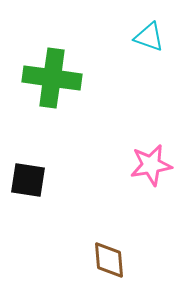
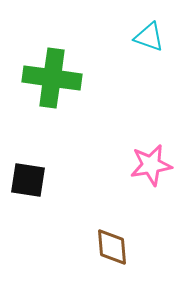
brown diamond: moved 3 px right, 13 px up
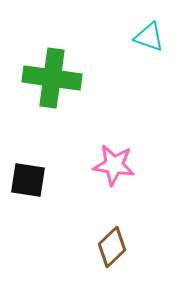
pink star: moved 37 px left; rotated 18 degrees clockwise
brown diamond: rotated 51 degrees clockwise
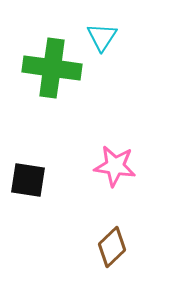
cyan triangle: moved 47 px left; rotated 44 degrees clockwise
green cross: moved 10 px up
pink star: moved 1 px right, 1 px down
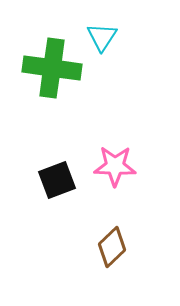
pink star: rotated 6 degrees counterclockwise
black square: moved 29 px right; rotated 30 degrees counterclockwise
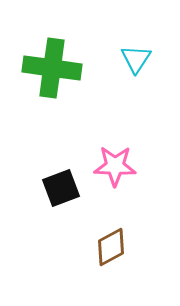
cyan triangle: moved 34 px right, 22 px down
black square: moved 4 px right, 8 px down
brown diamond: moved 1 px left; rotated 15 degrees clockwise
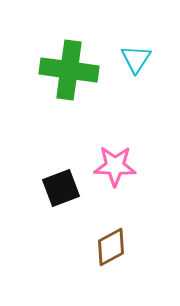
green cross: moved 17 px right, 2 px down
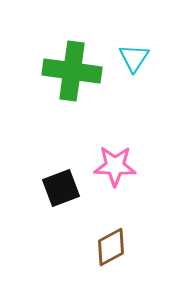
cyan triangle: moved 2 px left, 1 px up
green cross: moved 3 px right, 1 px down
